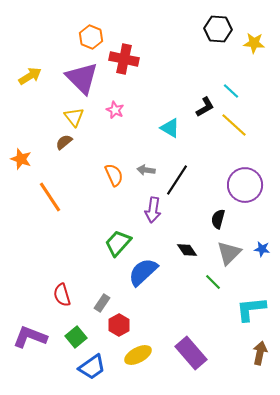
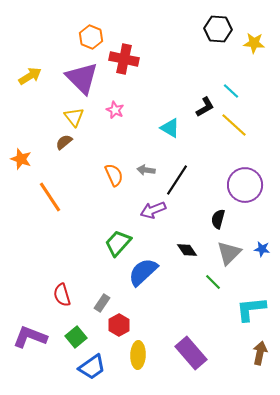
purple arrow: rotated 60 degrees clockwise
yellow ellipse: rotated 60 degrees counterclockwise
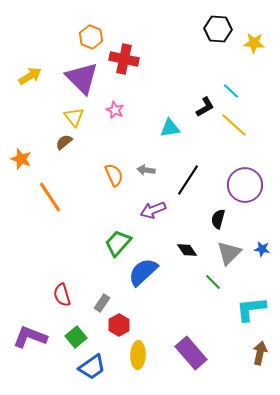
cyan triangle: rotated 40 degrees counterclockwise
black line: moved 11 px right
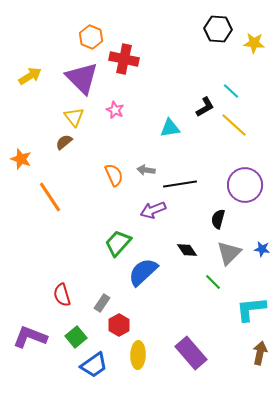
black line: moved 8 px left, 4 px down; rotated 48 degrees clockwise
blue trapezoid: moved 2 px right, 2 px up
